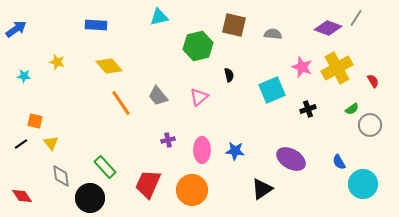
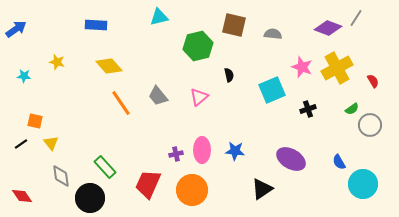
purple cross: moved 8 px right, 14 px down
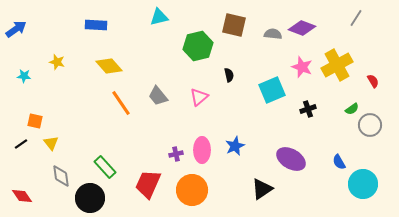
purple diamond: moved 26 px left
yellow cross: moved 3 px up
blue star: moved 5 px up; rotated 30 degrees counterclockwise
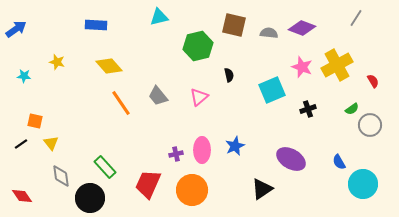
gray semicircle: moved 4 px left, 1 px up
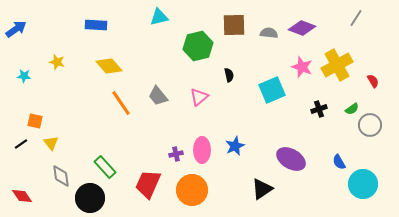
brown square: rotated 15 degrees counterclockwise
black cross: moved 11 px right
